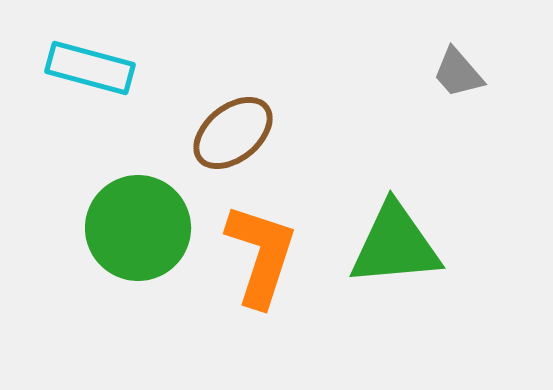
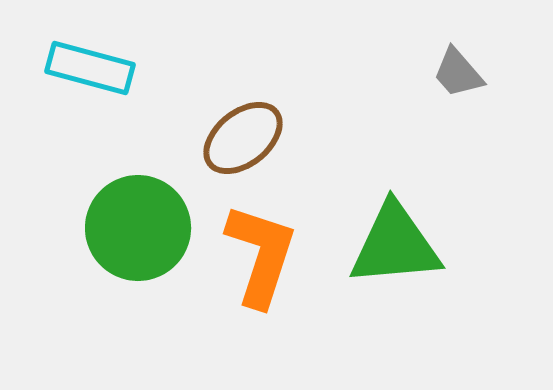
brown ellipse: moved 10 px right, 5 px down
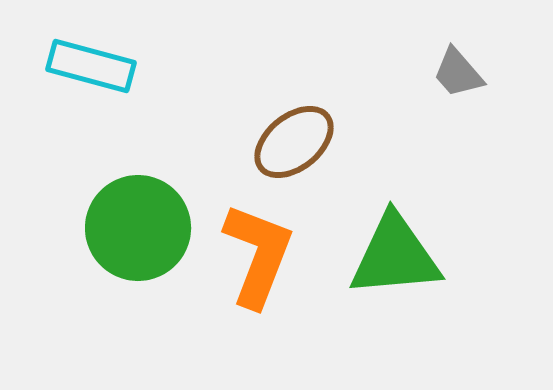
cyan rectangle: moved 1 px right, 2 px up
brown ellipse: moved 51 px right, 4 px down
green triangle: moved 11 px down
orange L-shape: moved 3 px left; rotated 3 degrees clockwise
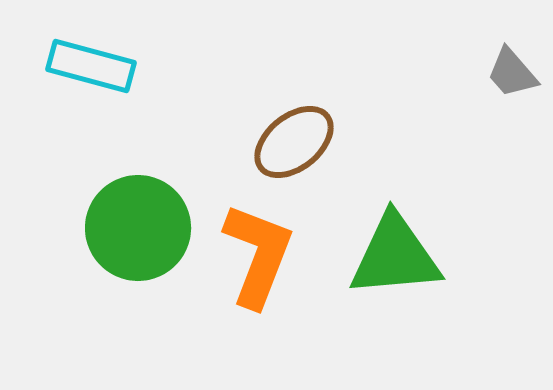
gray trapezoid: moved 54 px right
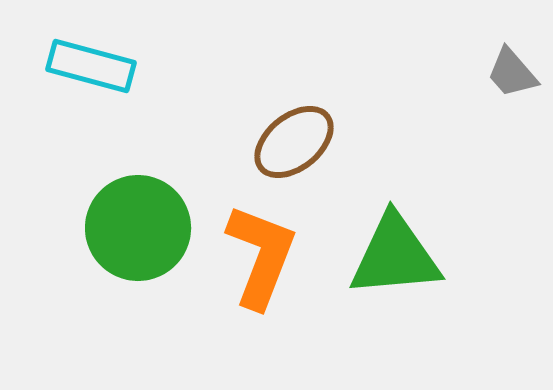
orange L-shape: moved 3 px right, 1 px down
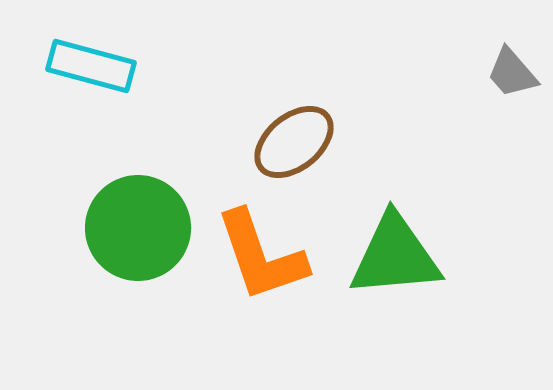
orange L-shape: rotated 140 degrees clockwise
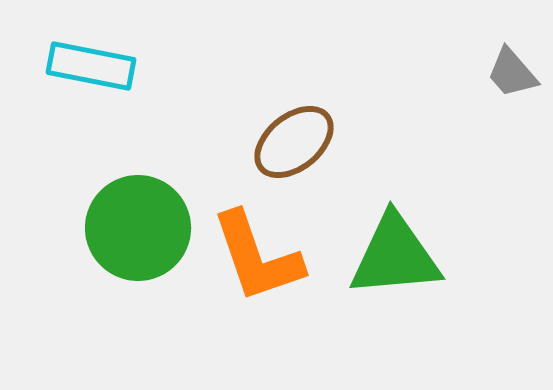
cyan rectangle: rotated 4 degrees counterclockwise
orange L-shape: moved 4 px left, 1 px down
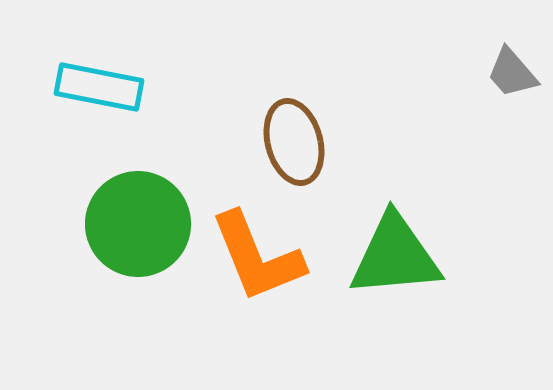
cyan rectangle: moved 8 px right, 21 px down
brown ellipse: rotated 66 degrees counterclockwise
green circle: moved 4 px up
orange L-shape: rotated 3 degrees counterclockwise
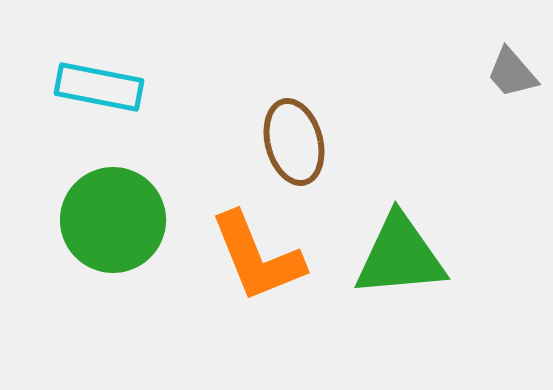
green circle: moved 25 px left, 4 px up
green triangle: moved 5 px right
